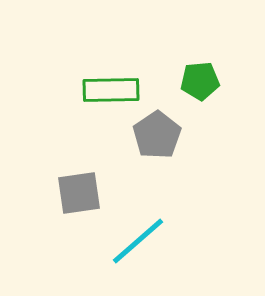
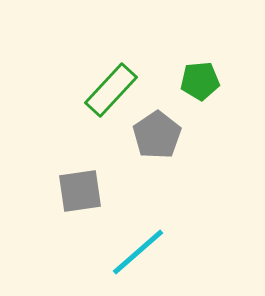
green rectangle: rotated 46 degrees counterclockwise
gray square: moved 1 px right, 2 px up
cyan line: moved 11 px down
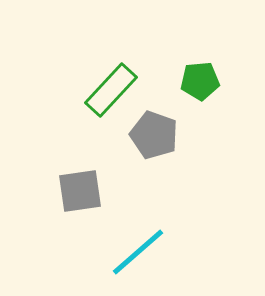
gray pentagon: moved 3 px left; rotated 18 degrees counterclockwise
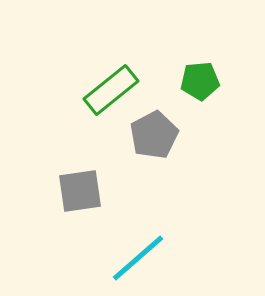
green rectangle: rotated 8 degrees clockwise
gray pentagon: rotated 24 degrees clockwise
cyan line: moved 6 px down
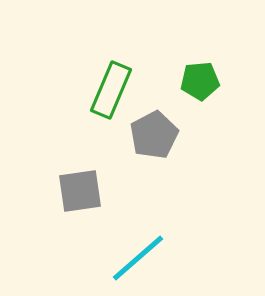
green rectangle: rotated 28 degrees counterclockwise
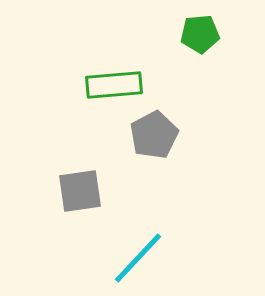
green pentagon: moved 47 px up
green rectangle: moved 3 px right, 5 px up; rotated 62 degrees clockwise
cyan line: rotated 6 degrees counterclockwise
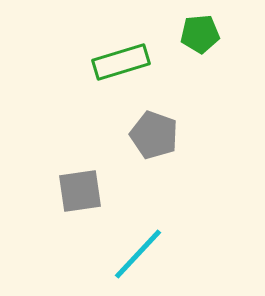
green rectangle: moved 7 px right, 23 px up; rotated 12 degrees counterclockwise
gray pentagon: rotated 24 degrees counterclockwise
cyan line: moved 4 px up
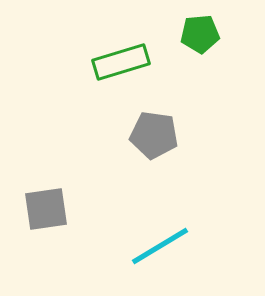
gray pentagon: rotated 12 degrees counterclockwise
gray square: moved 34 px left, 18 px down
cyan line: moved 22 px right, 8 px up; rotated 16 degrees clockwise
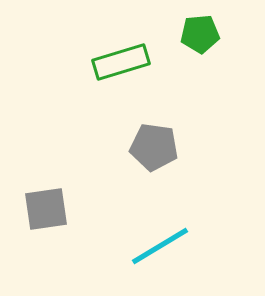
gray pentagon: moved 12 px down
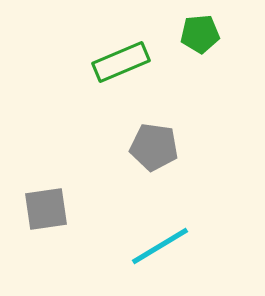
green rectangle: rotated 6 degrees counterclockwise
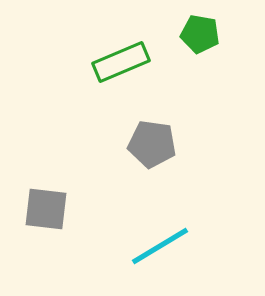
green pentagon: rotated 15 degrees clockwise
gray pentagon: moved 2 px left, 3 px up
gray square: rotated 15 degrees clockwise
